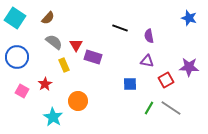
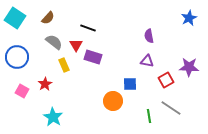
blue star: rotated 28 degrees clockwise
black line: moved 32 px left
orange circle: moved 35 px right
green line: moved 8 px down; rotated 40 degrees counterclockwise
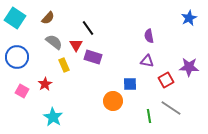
black line: rotated 35 degrees clockwise
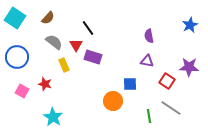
blue star: moved 1 px right, 7 px down
red square: moved 1 px right, 1 px down; rotated 28 degrees counterclockwise
red star: rotated 24 degrees counterclockwise
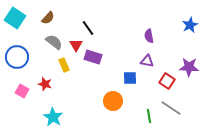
blue square: moved 6 px up
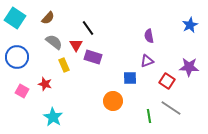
purple triangle: rotated 32 degrees counterclockwise
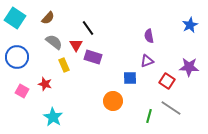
green line: rotated 24 degrees clockwise
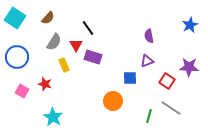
gray semicircle: rotated 84 degrees clockwise
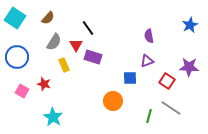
red star: moved 1 px left
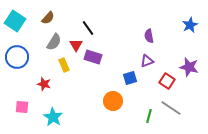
cyan square: moved 3 px down
purple star: rotated 12 degrees clockwise
blue square: rotated 16 degrees counterclockwise
pink square: moved 16 px down; rotated 24 degrees counterclockwise
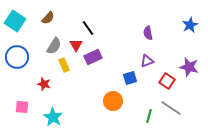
purple semicircle: moved 1 px left, 3 px up
gray semicircle: moved 4 px down
purple rectangle: rotated 42 degrees counterclockwise
